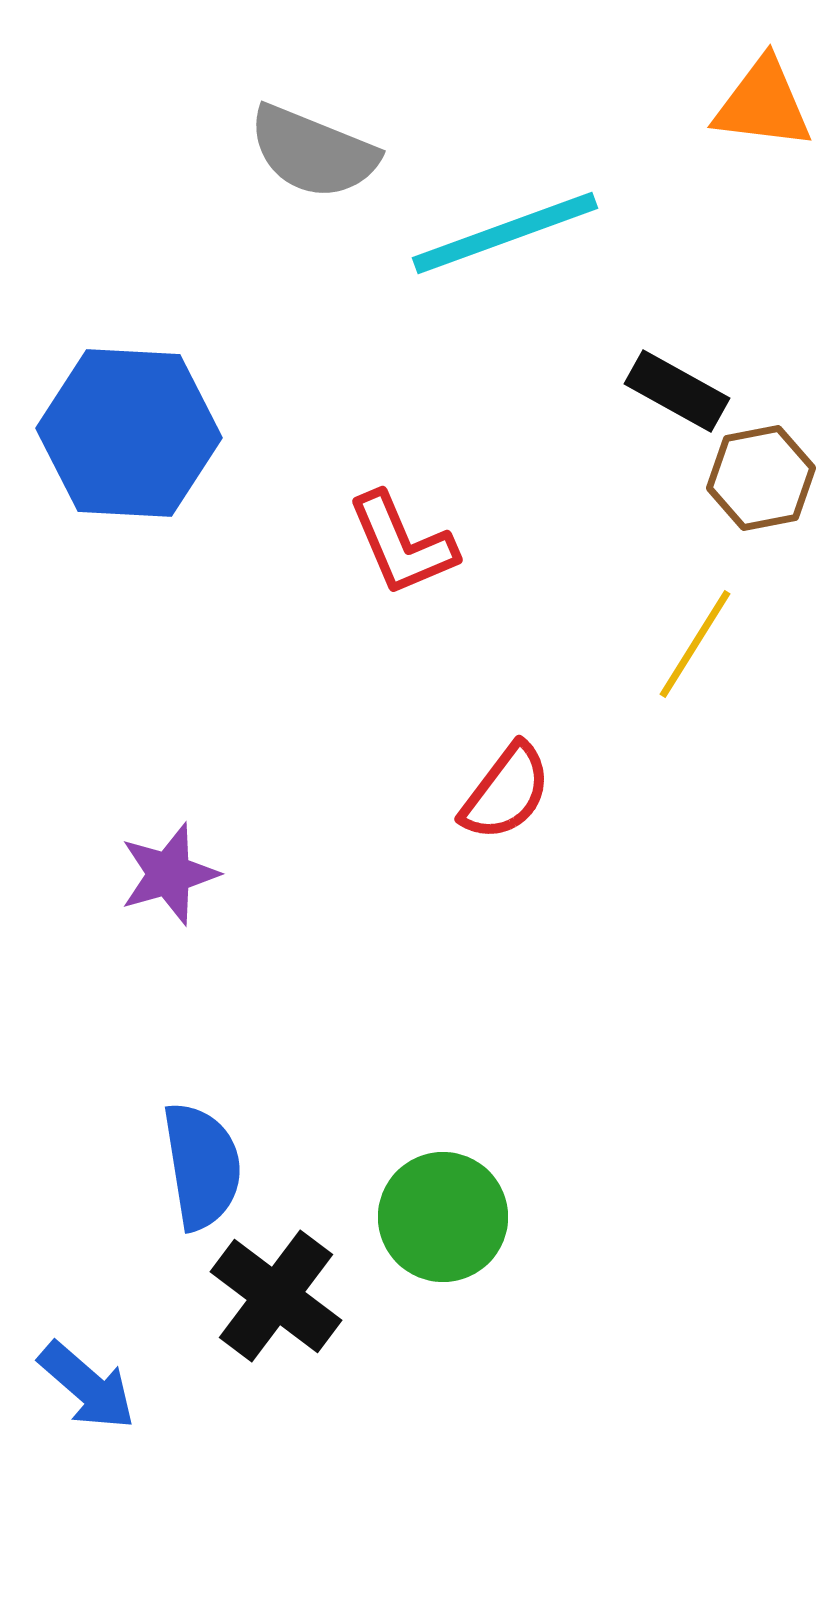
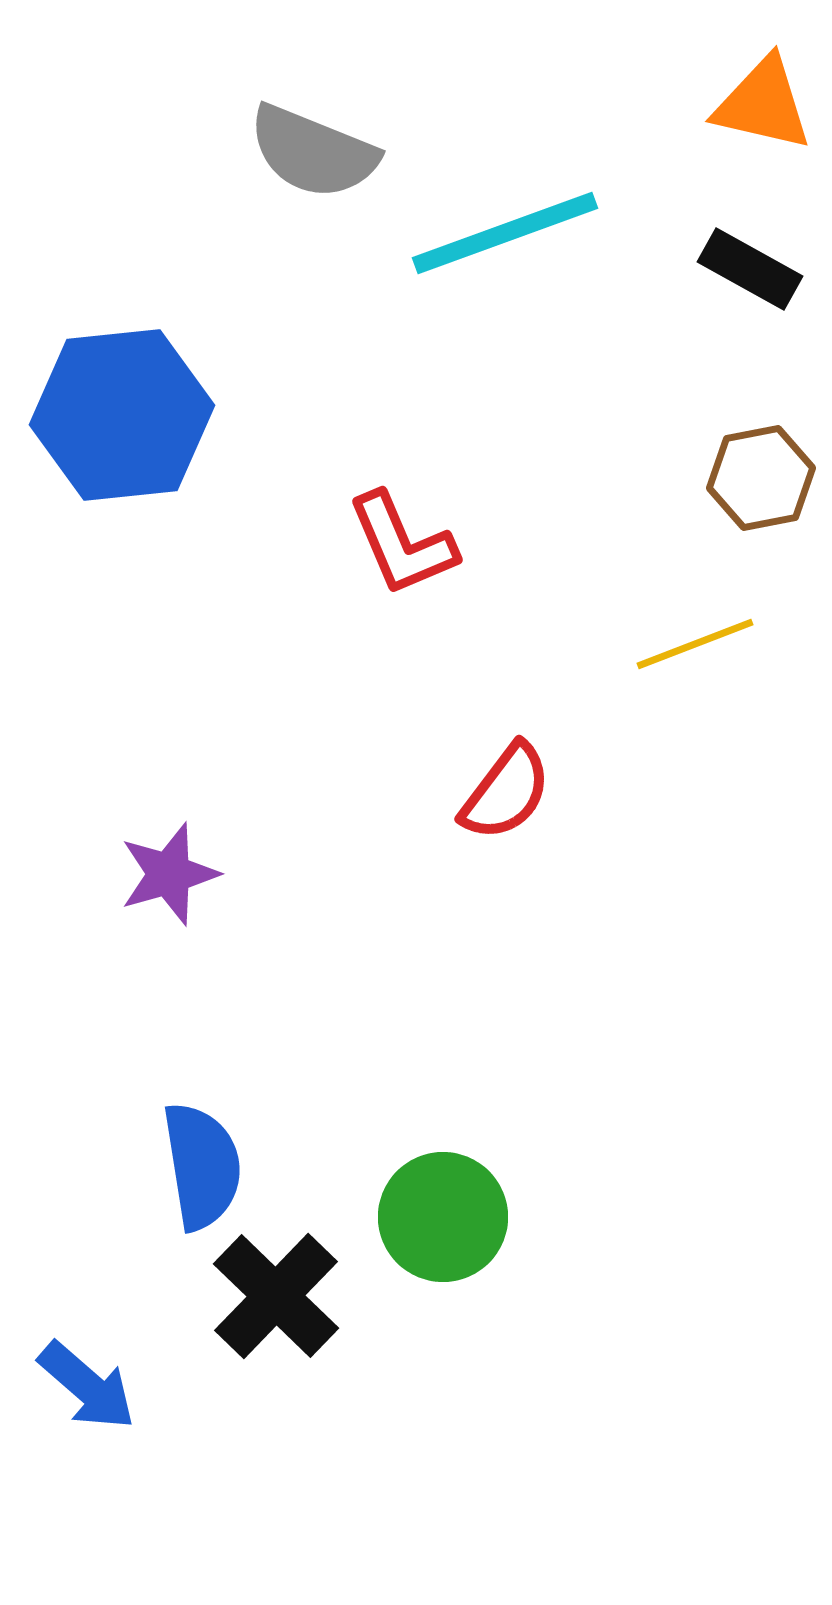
orange triangle: rotated 6 degrees clockwise
black rectangle: moved 73 px right, 122 px up
blue hexagon: moved 7 px left, 18 px up; rotated 9 degrees counterclockwise
yellow line: rotated 37 degrees clockwise
black cross: rotated 7 degrees clockwise
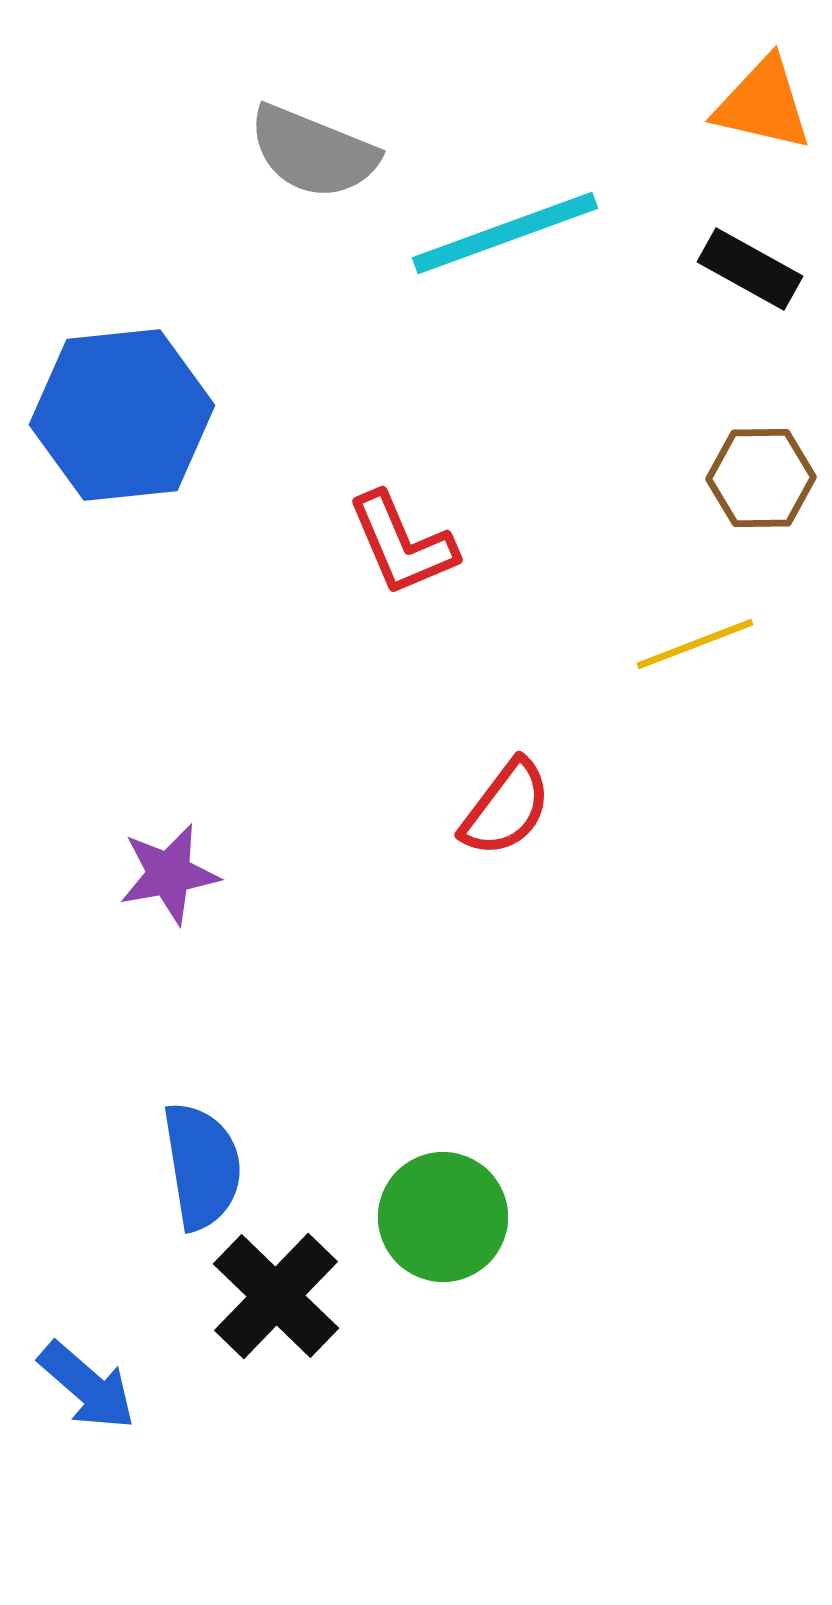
brown hexagon: rotated 10 degrees clockwise
red semicircle: moved 16 px down
purple star: rotated 6 degrees clockwise
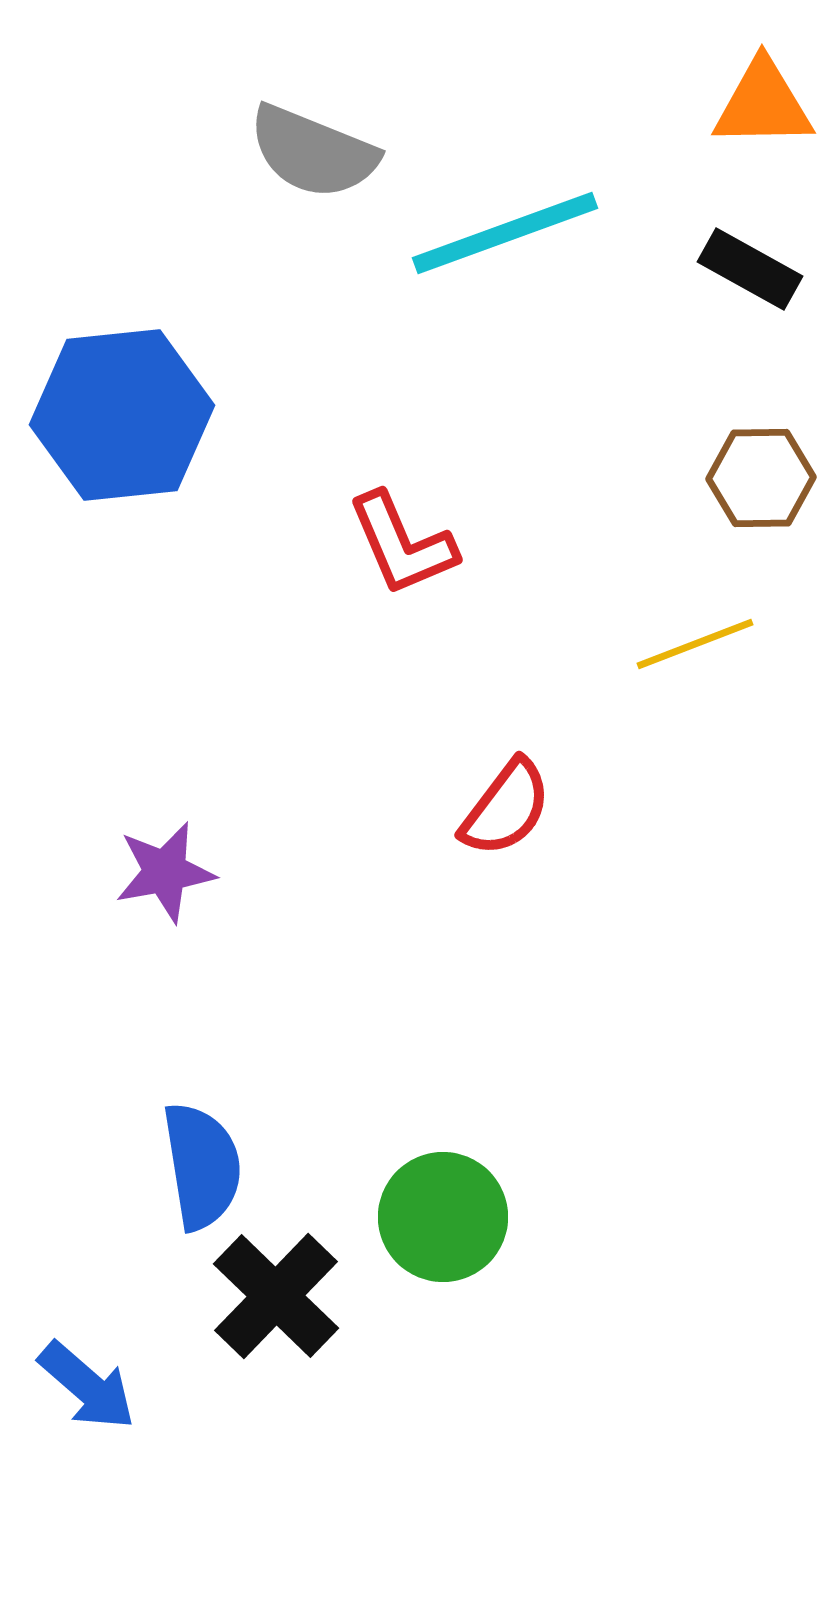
orange triangle: rotated 14 degrees counterclockwise
purple star: moved 4 px left, 2 px up
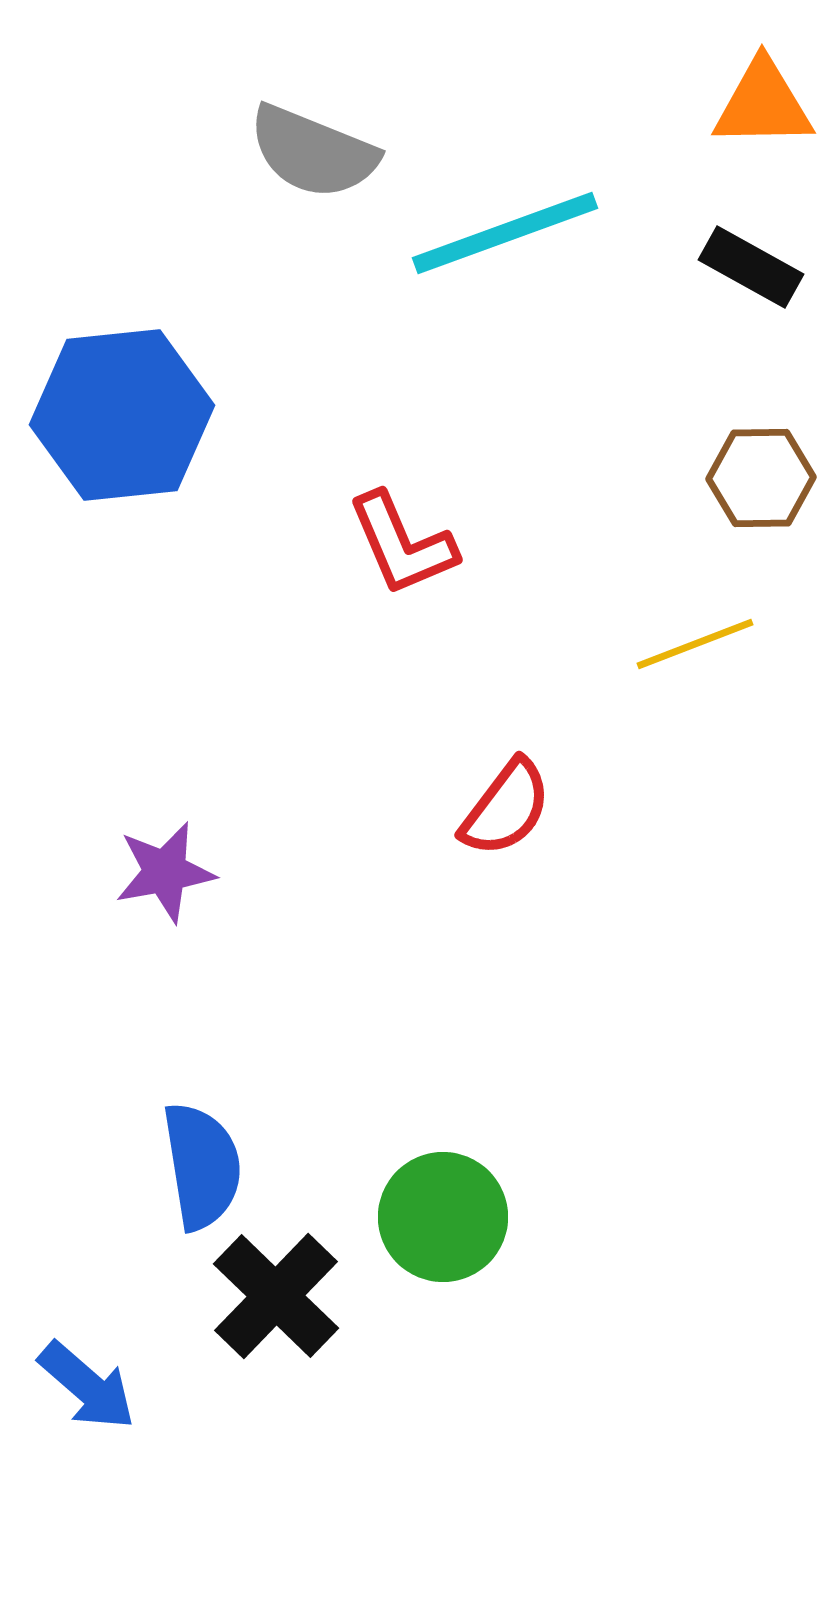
black rectangle: moved 1 px right, 2 px up
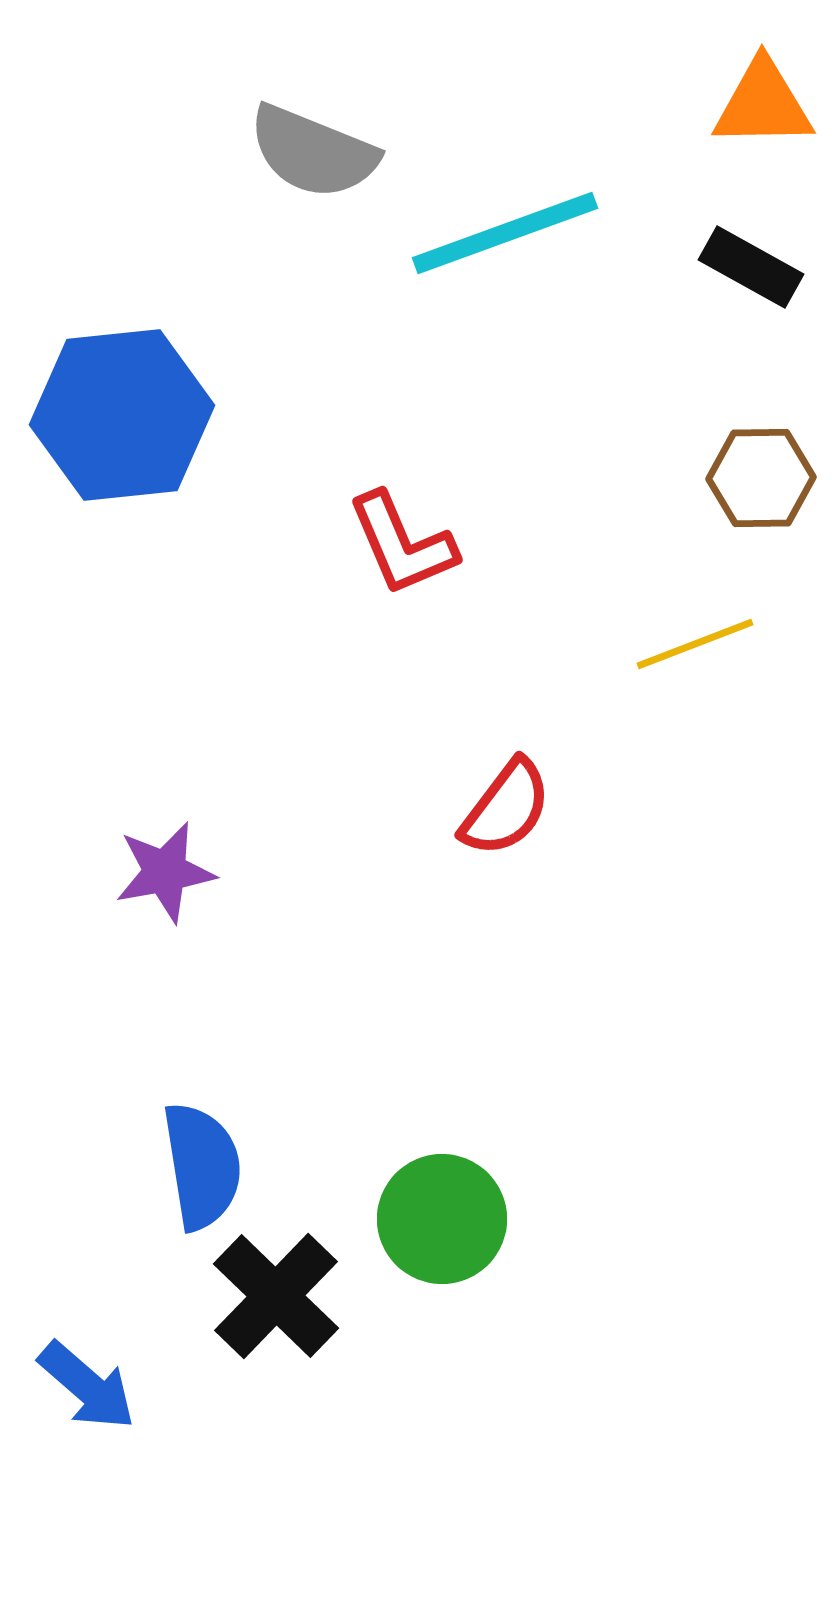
green circle: moved 1 px left, 2 px down
